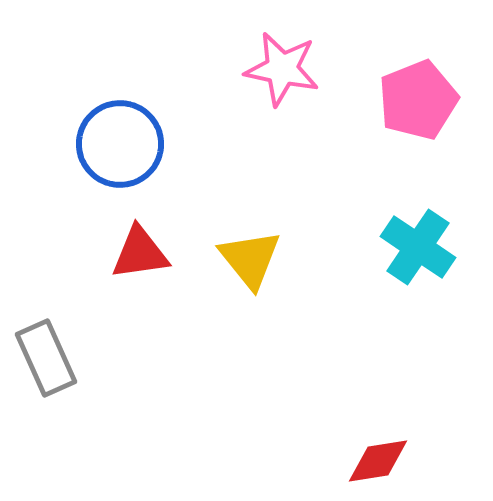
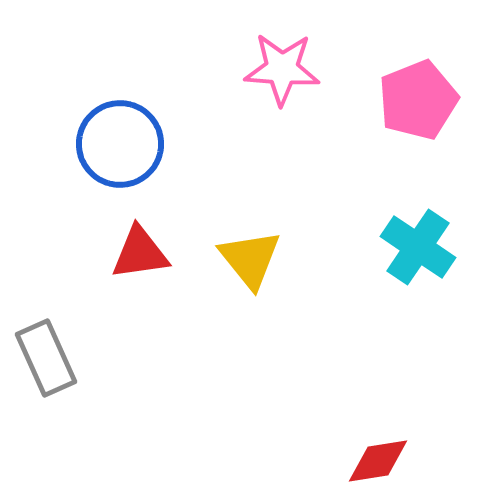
pink star: rotated 8 degrees counterclockwise
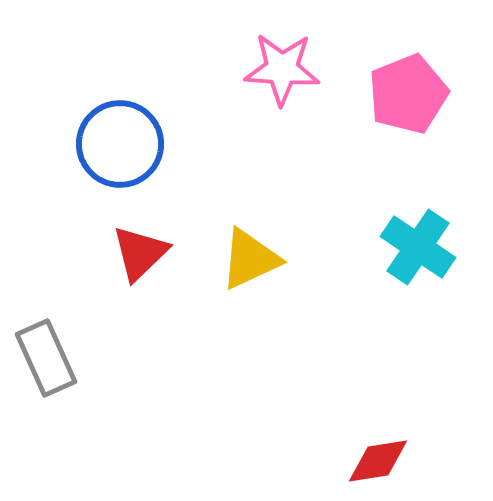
pink pentagon: moved 10 px left, 6 px up
red triangle: rotated 36 degrees counterclockwise
yellow triangle: rotated 44 degrees clockwise
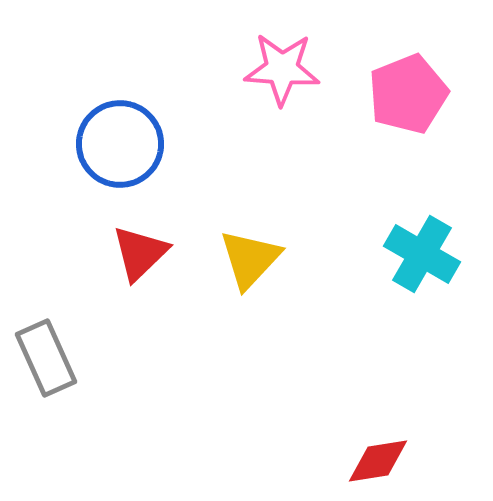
cyan cross: moved 4 px right, 7 px down; rotated 4 degrees counterclockwise
yellow triangle: rotated 22 degrees counterclockwise
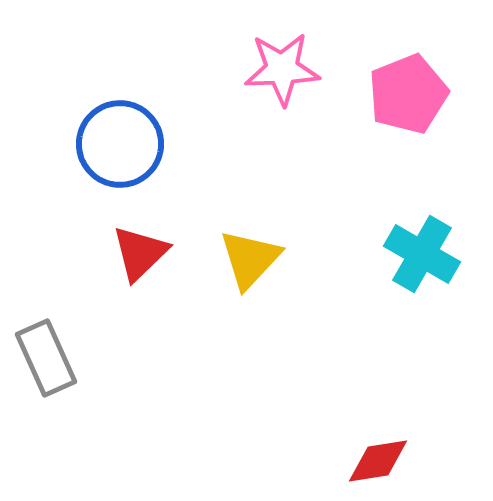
pink star: rotated 6 degrees counterclockwise
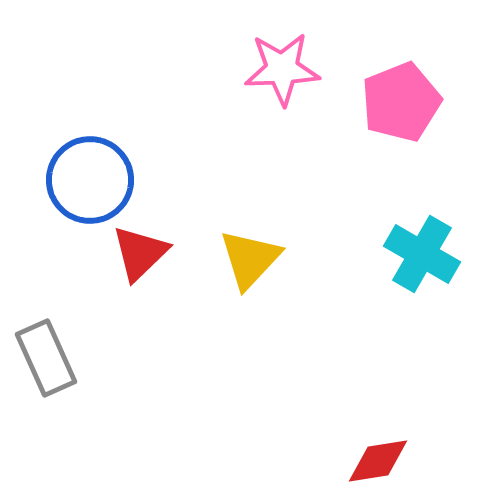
pink pentagon: moved 7 px left, 8 px down
blue circle: moved 30 px left, 36 px down
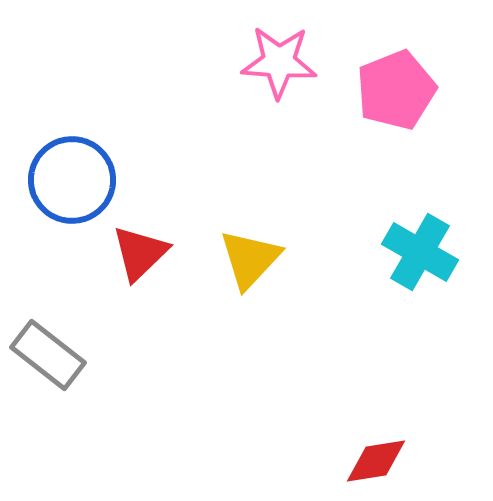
pink star: moved 3 px left, 7 px up; rotated 6 degrees clockwise
pink pentagon: moved 5 px left, 12 px up
blue circle: moved 18 px left
cyan cross: moved 2 px left, 2 px up
gray rectangle: moved 2 px right, 3 px up; rotated 28 degrees counterclockwise
red diamond: moved 2 px left
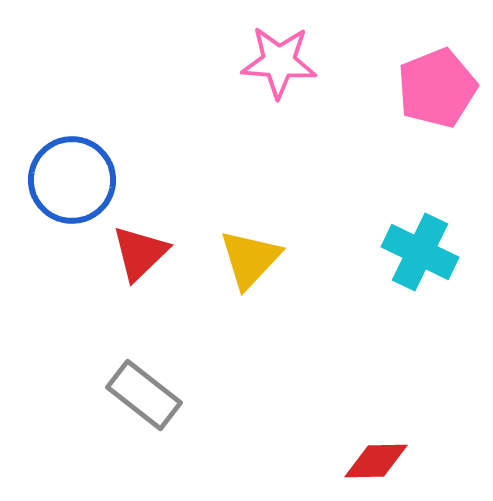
pink pentagon: moved 41 px right, 2 px up
cyan cross: rotated 4 degrees counterclockwise
gray rectangle: moved 96 px right, 40 px down
red diamond: rotated 8 degrees clockwise
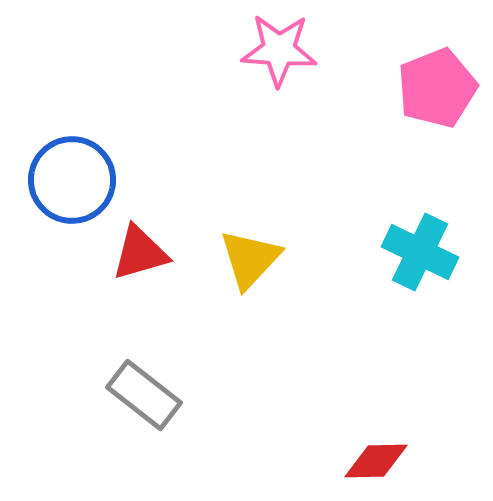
pink star: moved 12 px up
red triangle: rotated 28 degrees clockwise
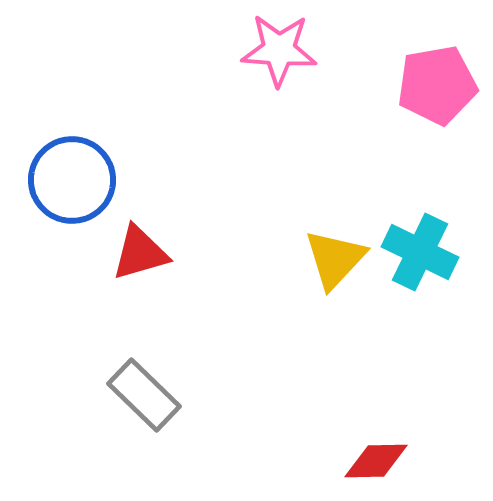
pink pentagon: moved 3 px up; rotated 12 degrees clockwise
yellow triangle: moved 85 px right
gray rectangle: rotated 6 degrees clockwise
